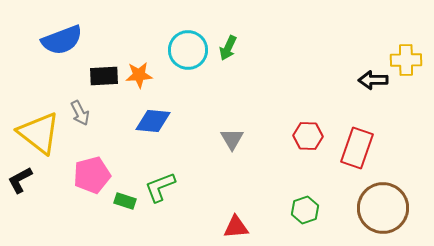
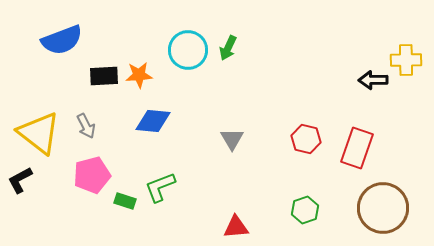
gray arrow: moved 6 px right, 13 px down
red hexagon: moved 2 px left, 3 px down; rotated 12 degrees clockwise
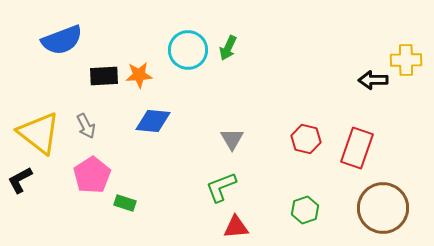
pink pentagon: rotated 18 degrees counterclockwise
green L-shape: moved 61 px right
green rectangle: moved 2 px down
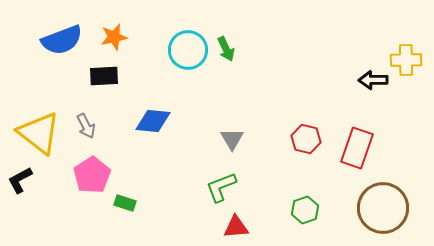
green arrow: moved 2 px left, 1 px down; rotated 50 degrees counterclockwise
orange star: moved 25 px left, 38 px up; rotated 8 degrees counterclockwise
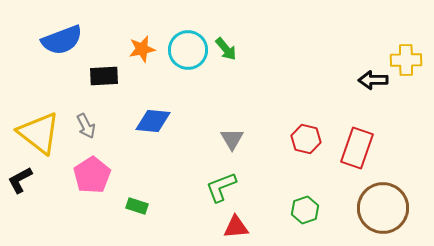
orange star: moved 28 px right, 12 px down
green arrow: rotated 15 degrees counterclockwise
green rectangle: moved 12 px right, 3 px down
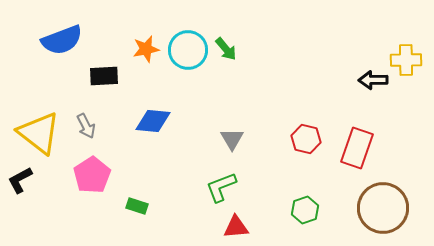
orange star: moved 4 px right
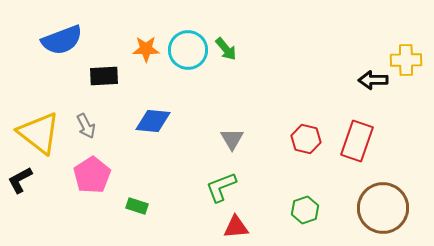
orange star: rotated 12 degrees clockwise
red rectangle: moved 7 px up
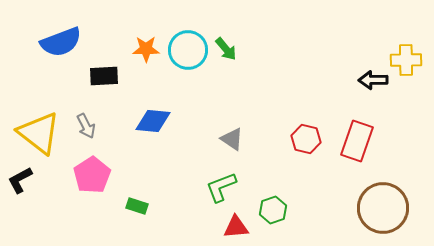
blue semicircle: moved 1 px left, 2 px down
gray triangle: rotated 25 degrees counterclockwise
green hexagon: moved 32 px left
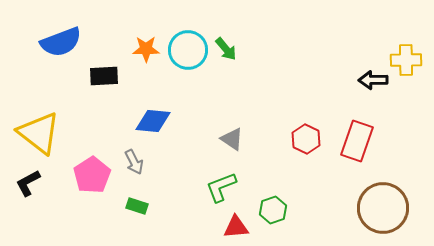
gray arrow: moved 48 px right, 36 px down
red hexagon: rotated 12 degrees clockwise
black L-shape: moved 8 px right, 3 px down
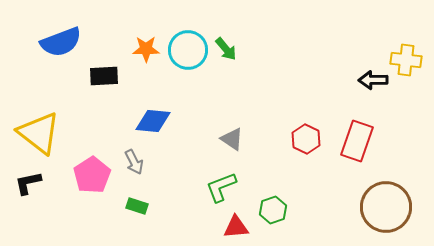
yellow cross: rotated 8 degrees clockwise
black L-shape: rotated 16 degrees clockwise
brown circle: moved 3 px right, 1 px up
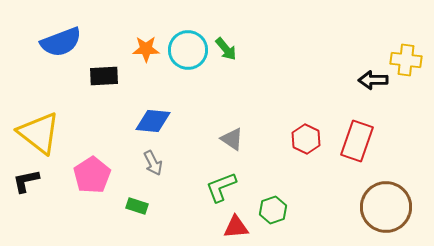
gray arrow: moved 19 px right, 1 px down
black L-shape: moved 2 px left, 2 px up
